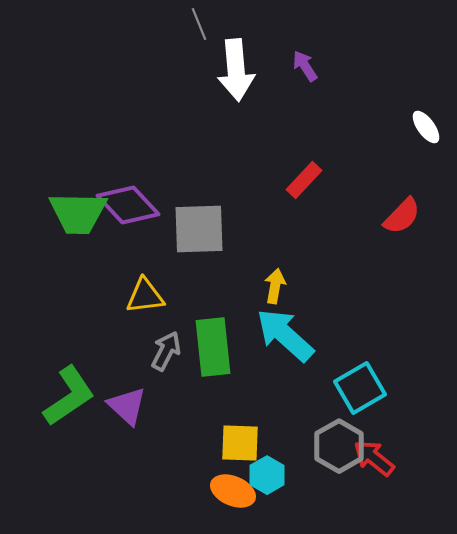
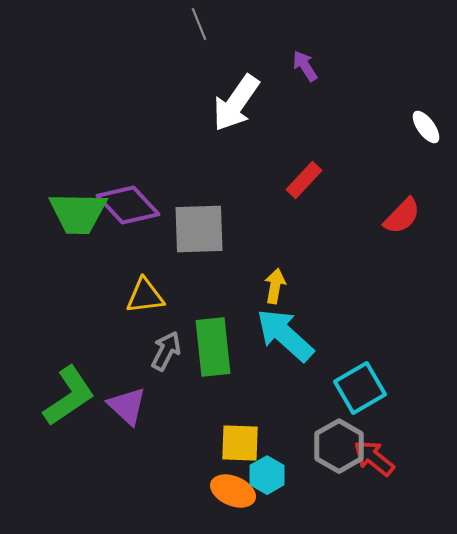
white arrow: moved 33 px down; rotated 40 degrees clockwise
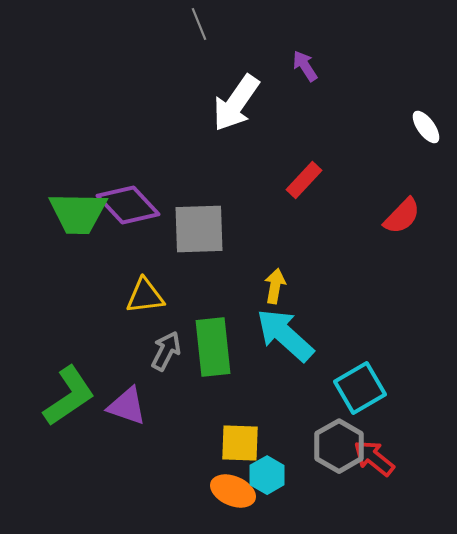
purple triangle: rotated 24 degrees counterclockwise
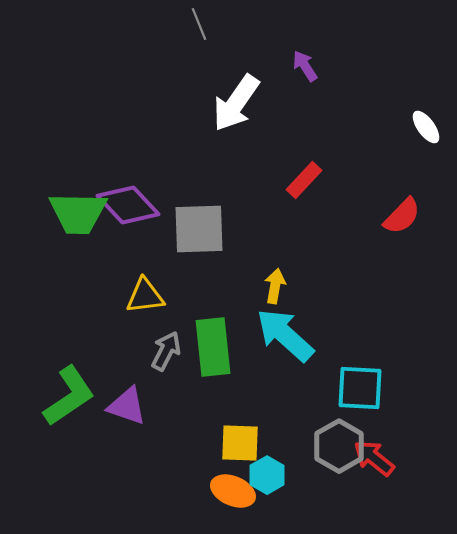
cyan square: rotated 33 degrees clockwise
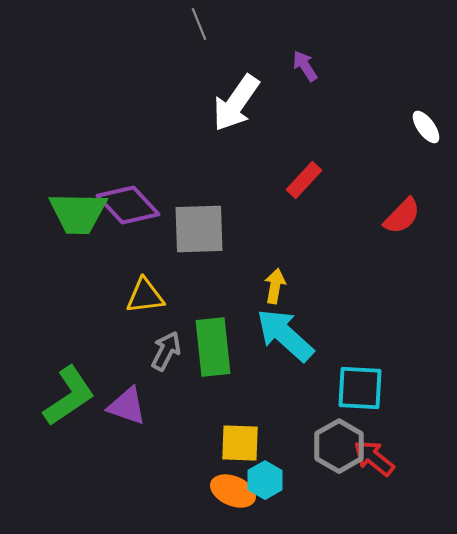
cyan hexagon: moved 2 px left, 5 px down
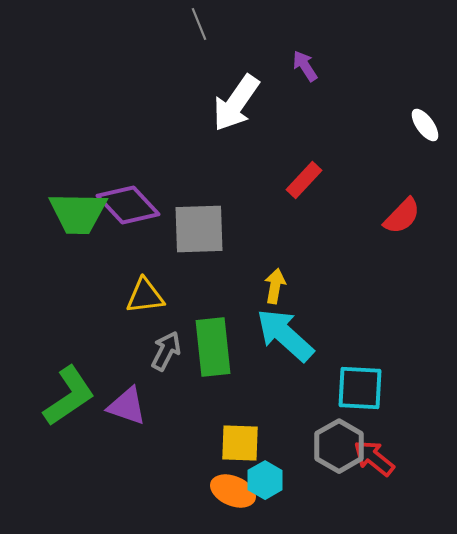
white ellipse: moved 1 px left, 2 px up
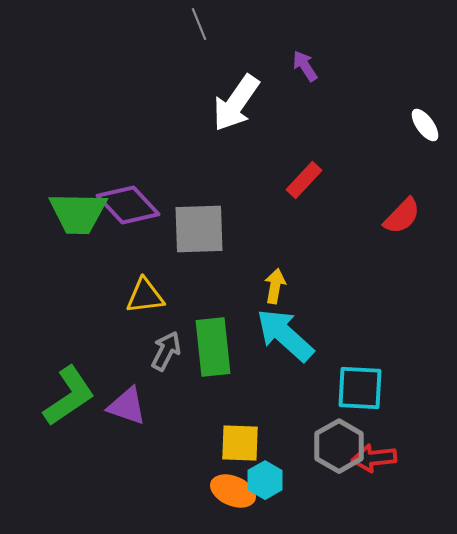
red arrow: rotated 45 degrees counterclockwise
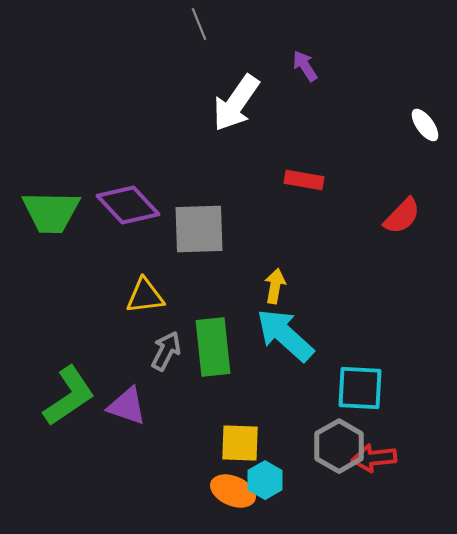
red rectangle: rotated 57 degrees clockwise
green trapezoid: moved 27 px left, 1 px up
